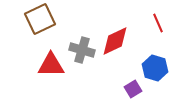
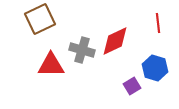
red line: rotated 18 degrees clockwise
purple square: moved 1 px left, 3 px up
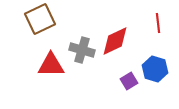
blue hexagon: moved 1 px down
purple square: moved 3 px left, 5 px up
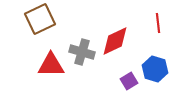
gray cross: moved 2 px down
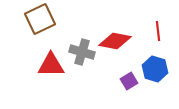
red line: moved 8 px down
red diamond: rotated 36 degrees clockwise
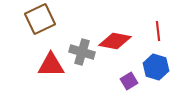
blue hexagon: moved 1 px right, 2 px up
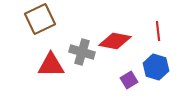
purple square: moved 1 px up
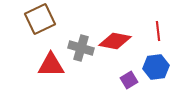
gray cross: moved 1 px left, 4 px up
blue hexagon: rotated 25 degrees counterclockwise
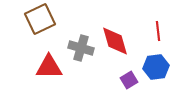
red diamond: rotated 64 degrees clockwise
red triangle: moved 2 px left, 2 px down
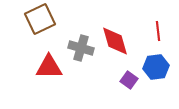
purple square: rotated 24 degrees counterclockwise
